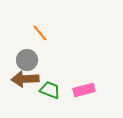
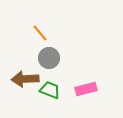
gray circle: moved 22 px right, 2 px up
pink rectangle: moved 2 px right, 1 px up
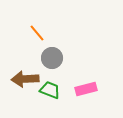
orange line: moved 3 px left
gray circle: moved 3 px right
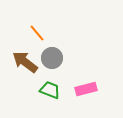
brown arrow: moved 17 px up; rotated 40 degrees clockwise
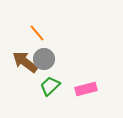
gray circle: moved 8 px left, 1 px down
green trapezoid: moved 4 px up; rotated 65 degrees counterclockwise
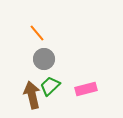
brown arrow: moved 7 px right, 33 px down; rotated 40 degrees clockwise
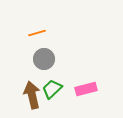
orange line: rotated 66 degrees counterclockwise
green trapezoid: moved 2 px right, 3 px down
